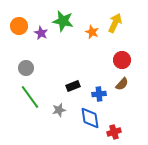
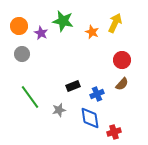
gray circle: moved 4 px left, 14 px up
blue cross: moved 2 px left; rotated 16 degrees counterclockwise
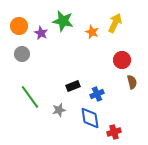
brown semicircle: moved 10 px right, 2 px up; rotated 56 degrees counterclockwise
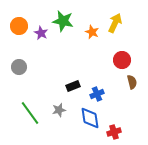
gray circle: moved 3 px left, 13 px down
green line: moved 16 px down
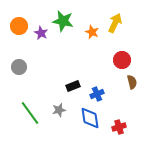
red cross: moved 5 px right, 5 px up
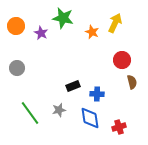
green star: moved 3 px up
orange circle: moved 3 px left
gray circle: moved 2 px left, 1 px down
blue cross: rotated 24 degrees clockwise
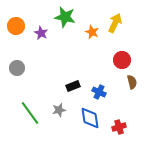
green star: moved 2 px right, 1 px up
blue cross: moved 2 px right, 2 px up; rotated 24 degrees clockwise
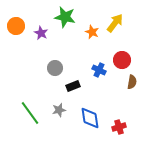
yellow arrow: rotated 12 degrees clockwise
gray circle: moved 38 px right
brown semicircle: rotated 24 degrees clockwise
blue cross: moved 22 px up
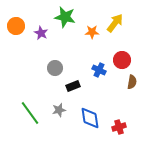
orange star: rotated 24 degrees counterclockwise
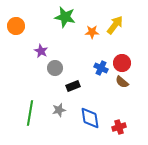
yellow arrow: moved 2 px down
purple star: moved 18 px down
red circle: moved 3 px down
blue cross: moved 2 px right, 2 px up
brown semicircle: moved 10 px left; rotated 120 degrees clockwise
green line: rotated 45 degrees clockwise
